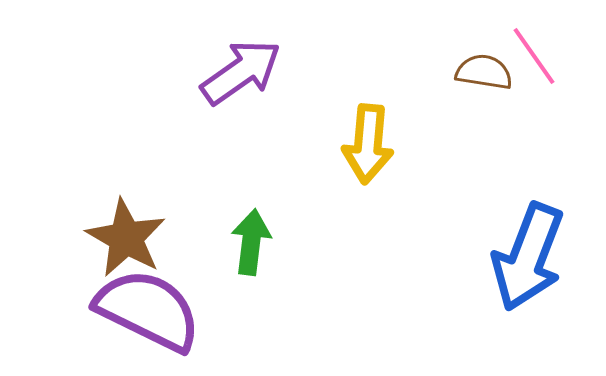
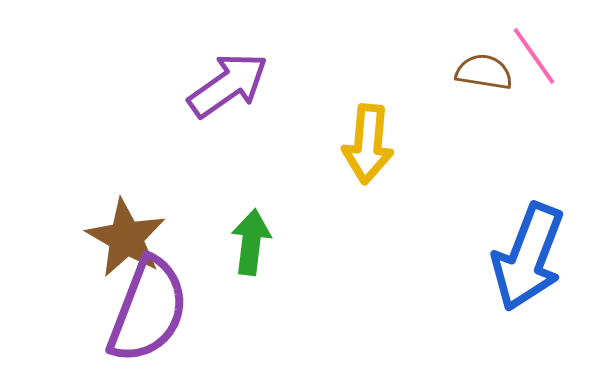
purple arrow: moved 13 px left, 13 px down
purple semicircle: rotated 85 degrees clockwise
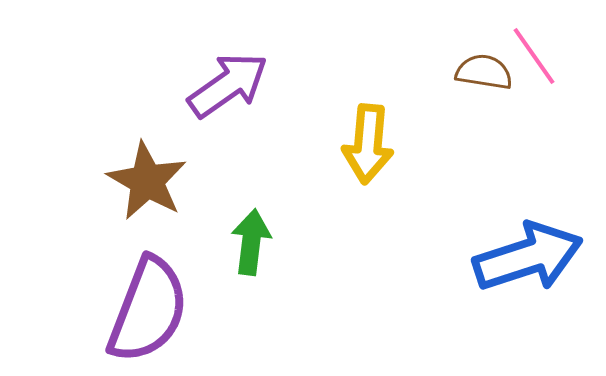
brown star: moved 21 px right, 57 px up
blue arrow: rotated 129 degrees counterclockwise
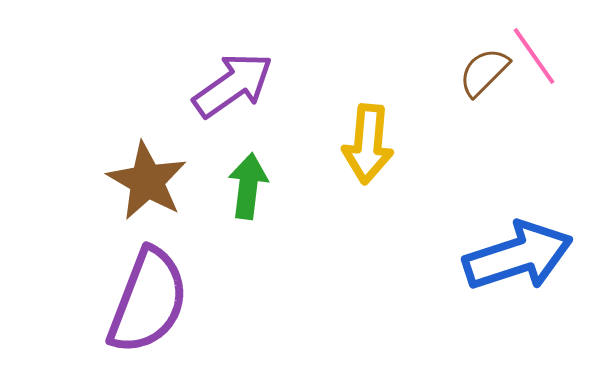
brown semicircle: rotated 54 degrees counterclockwise
purple arrow: moved 5 px right
green arrow: moved 3 px left, 56 px up
blue arrow: moved 10 px left, 1 px up
purple semicircle: moved 9 px up
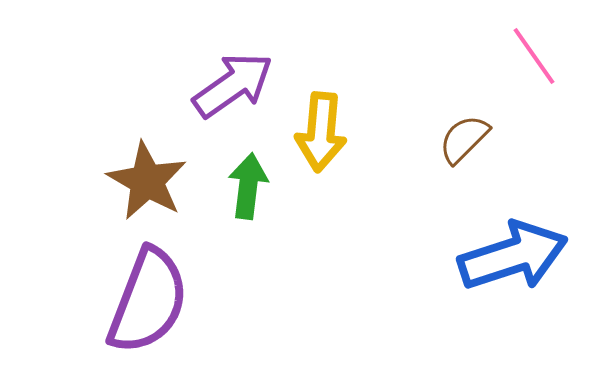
brown semicircle: moved 20 px left, 67 px down
yellow arrow: moved 47 px left, 12 px up
blue arrow: moved 5 px left
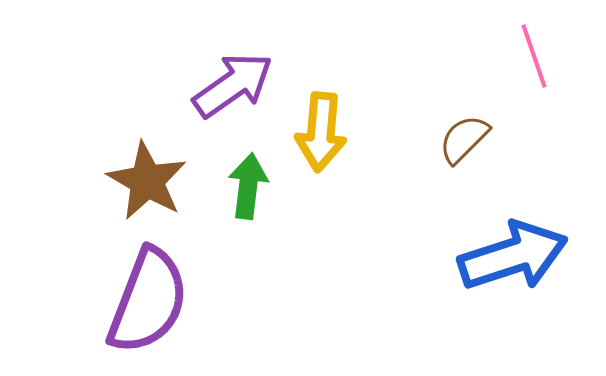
pink line: rotated 16 degrees clockwise
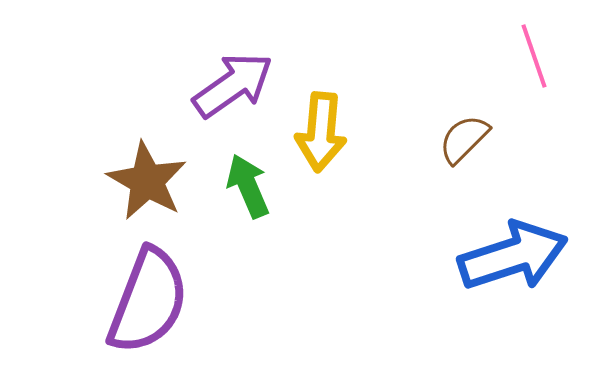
green arrow: rotated 30 degrees counterclockwise
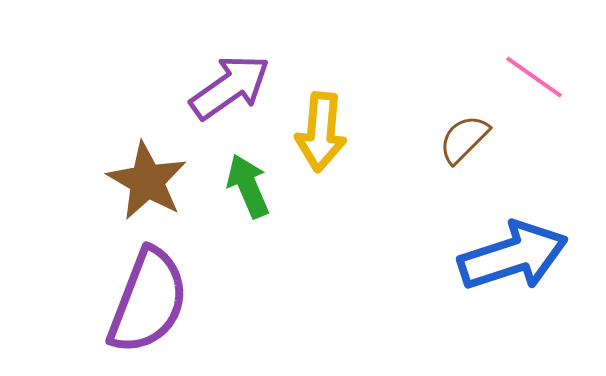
pink line: moved 21 px down; rotated 36 degrees counterclockwise
purple arrow: moved 3 px left, 2 px down
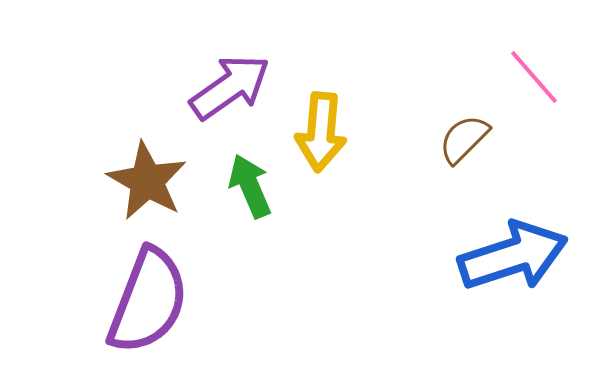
pink line: rotated 14 degrees clockwise
green arrow: moved 2 px right
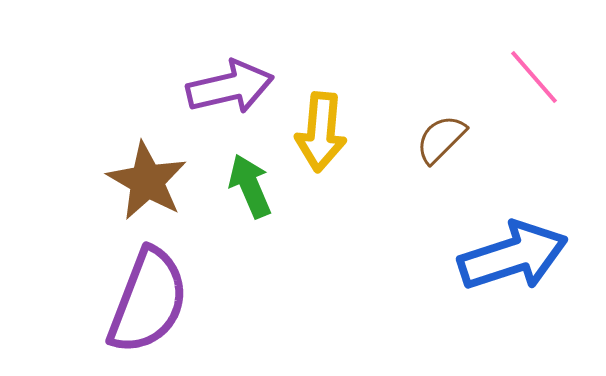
purple arrow: rotated 22 degrees clockwise
brown semicircle: moved 23 px left
